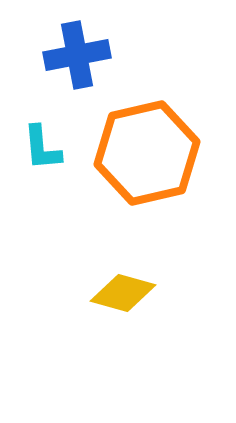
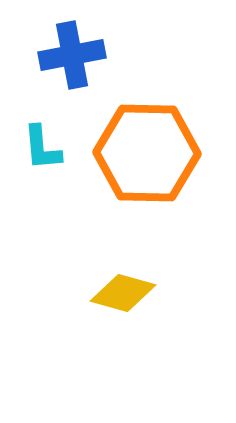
blue cross: moved 5 px left
orange hexagon: rotated 14 degrees clockwise
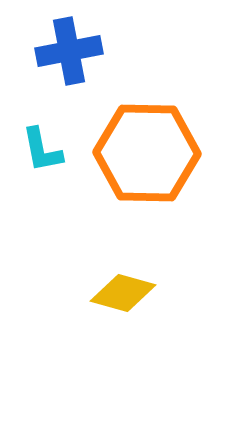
blue cross: moved 3 px left, 4 px up
cyan L-shape: moved 2 px down; rotated 6 degrees counterclockwise
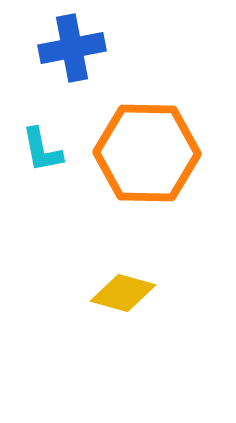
blue cross: moved 3 px right, 3 px up
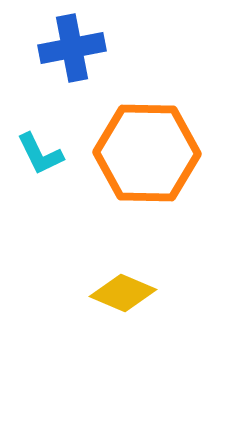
cyan L-shape: moved 2 px left, 4 px down; rotated 15 degrees counterclockwise
yellow diamond: rotated 8 degrees clockwise
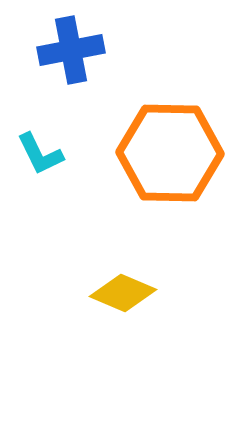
blue cross: moved 1 px left, 2 px down
orange hexagon: moved 23 px right
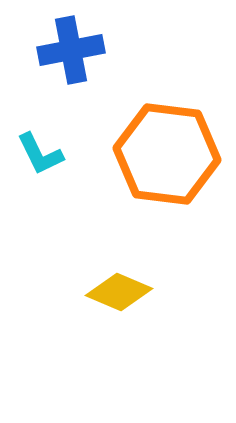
orange hexagon: moved 3 px left, 1 px down; rotated 6 degrees clockwise
yellow diamond: moved 4 px left, 1 px up
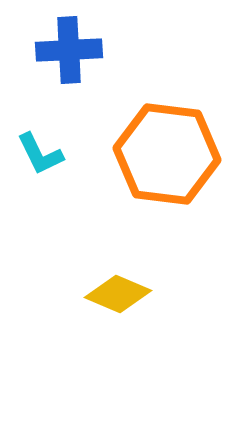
blue cross: moved 2 px left; rotated 8 degrees clockwise
yellow diamond: moved 1 px left, 2 px down
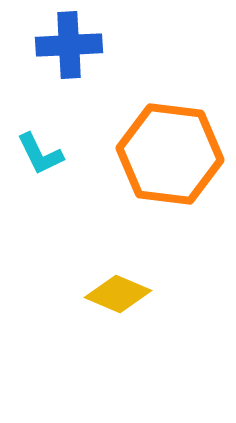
blue cross: moved 5 px up
orange hexagon: moved 3 px right
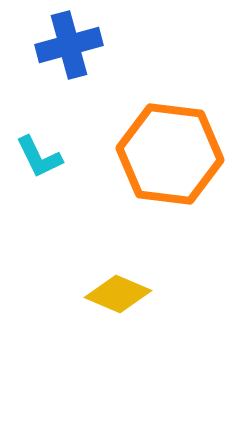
blue cross: rotated 12 degrees counterclockwise
cyan L-shape: moved 1 px left, 3 px down
